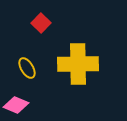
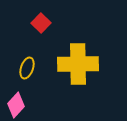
yellow ellipse: rotated 50 degrees clockwise
pink diamond: rotated 70 degrees counterclockwise
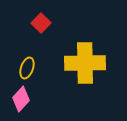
yellow cross: moved 7 px right, 1 px up
pink diamond: moved 5 px right, 6 px up
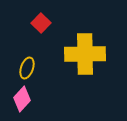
yellow cross: moved 9 px up
pink diamond: moved 1 px right
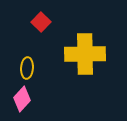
red square: moved 1 px up
yellow ellipse: rotated 15 degrees counterclockwise
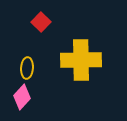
yellow cross: moved 4 px left, 6 px down
pink diamond: moved 2 px up
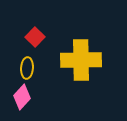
red square: moved 6 px left, 15 px down
